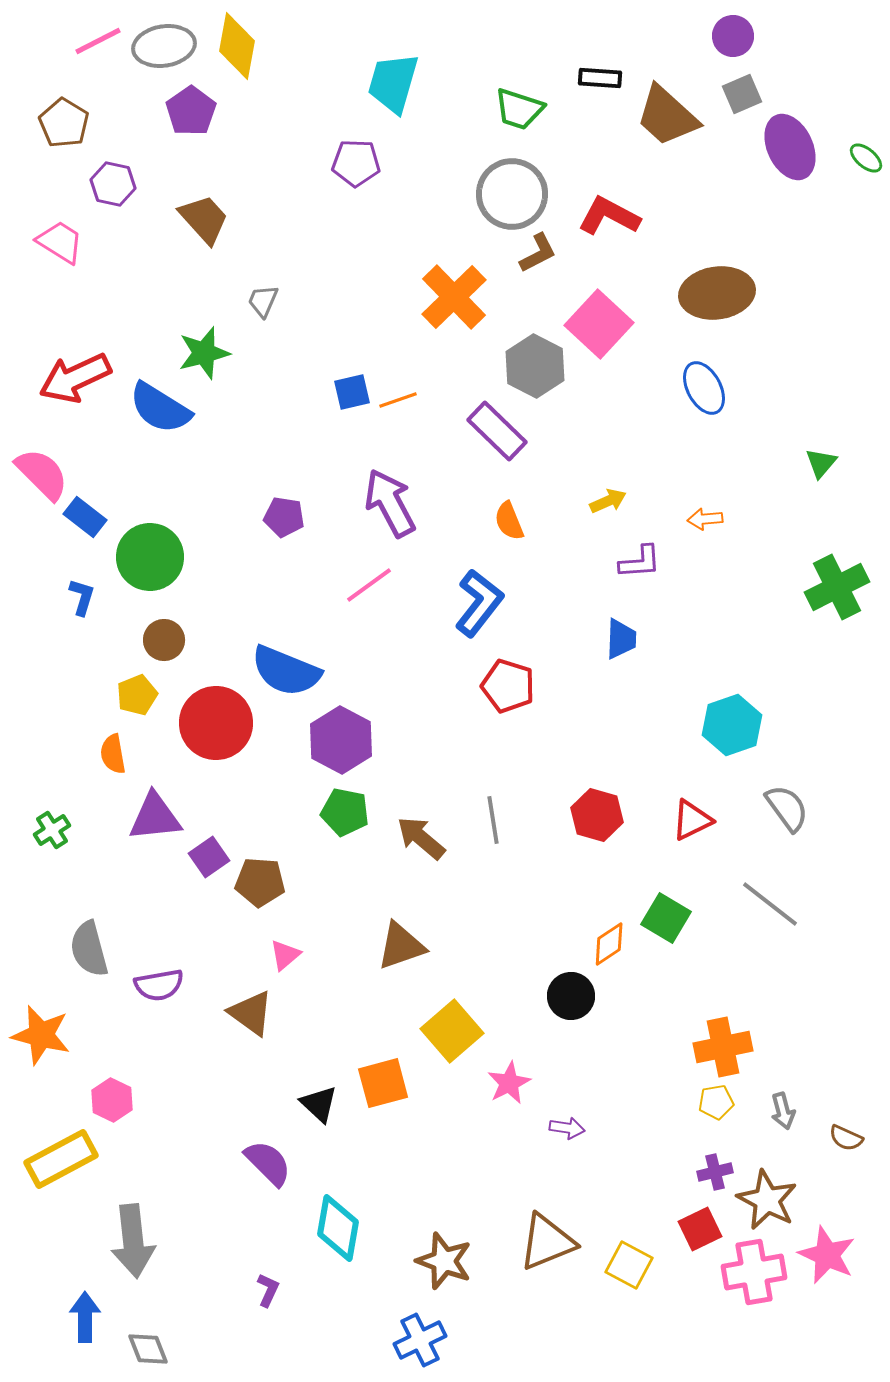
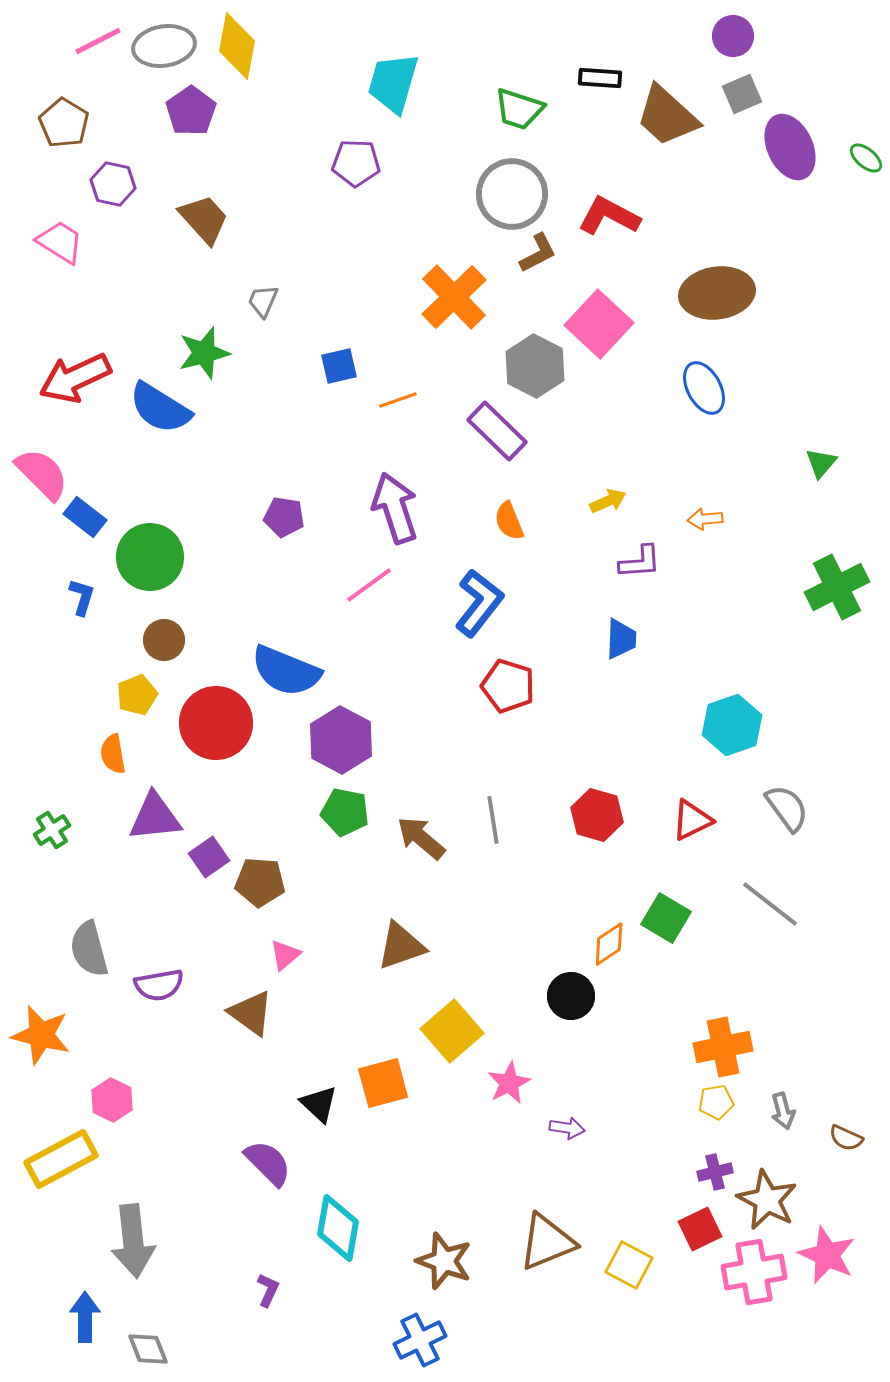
blue square at (352, 392): moved 13 px left, 26 px up
purple arrow at (390, 503): moved 5 px right, 5 px down; rotated 10 degrees clockwise
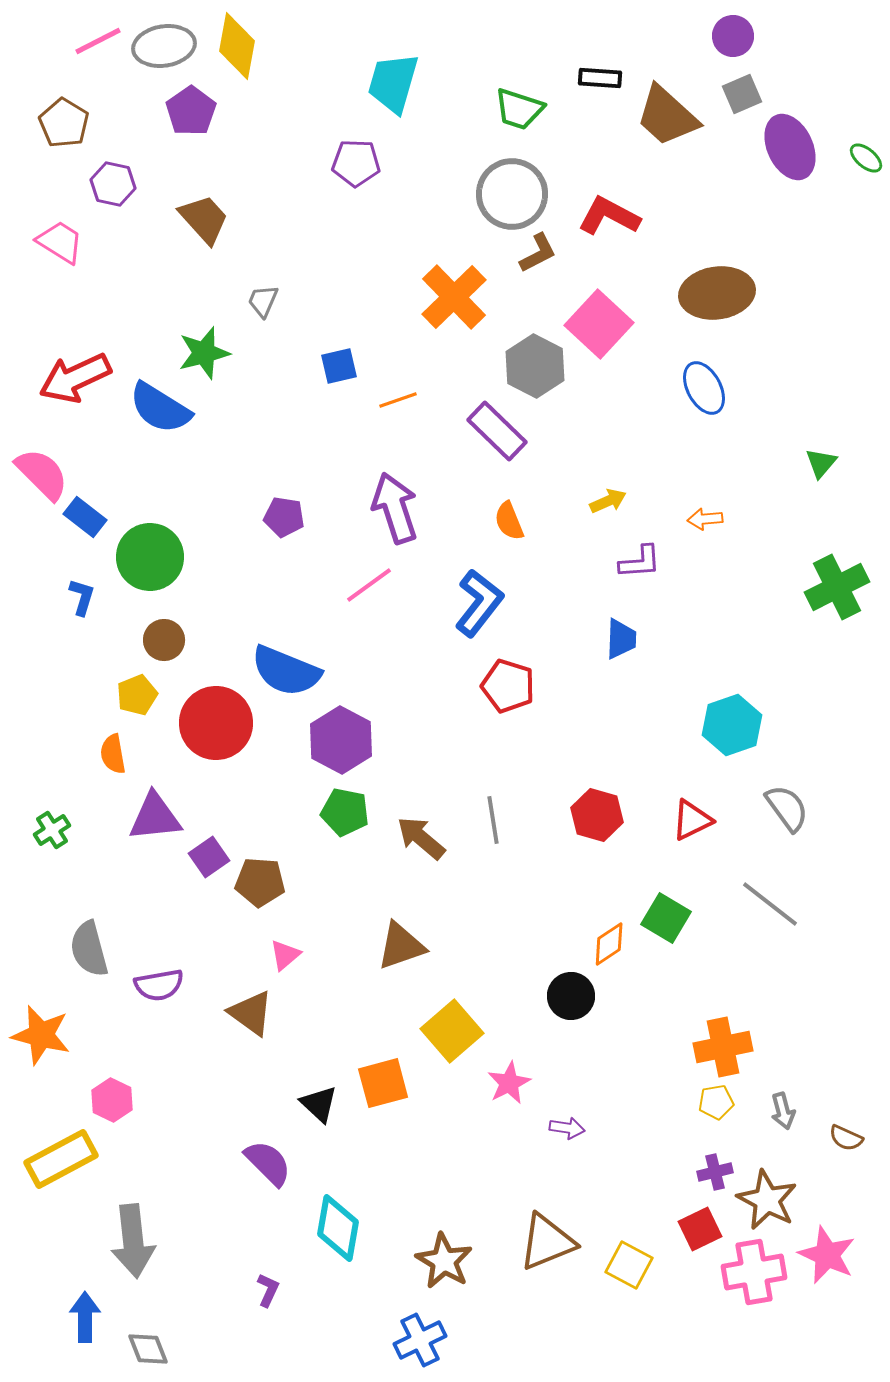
brown star at (444, 1261): rotated 10 degrees clockwise
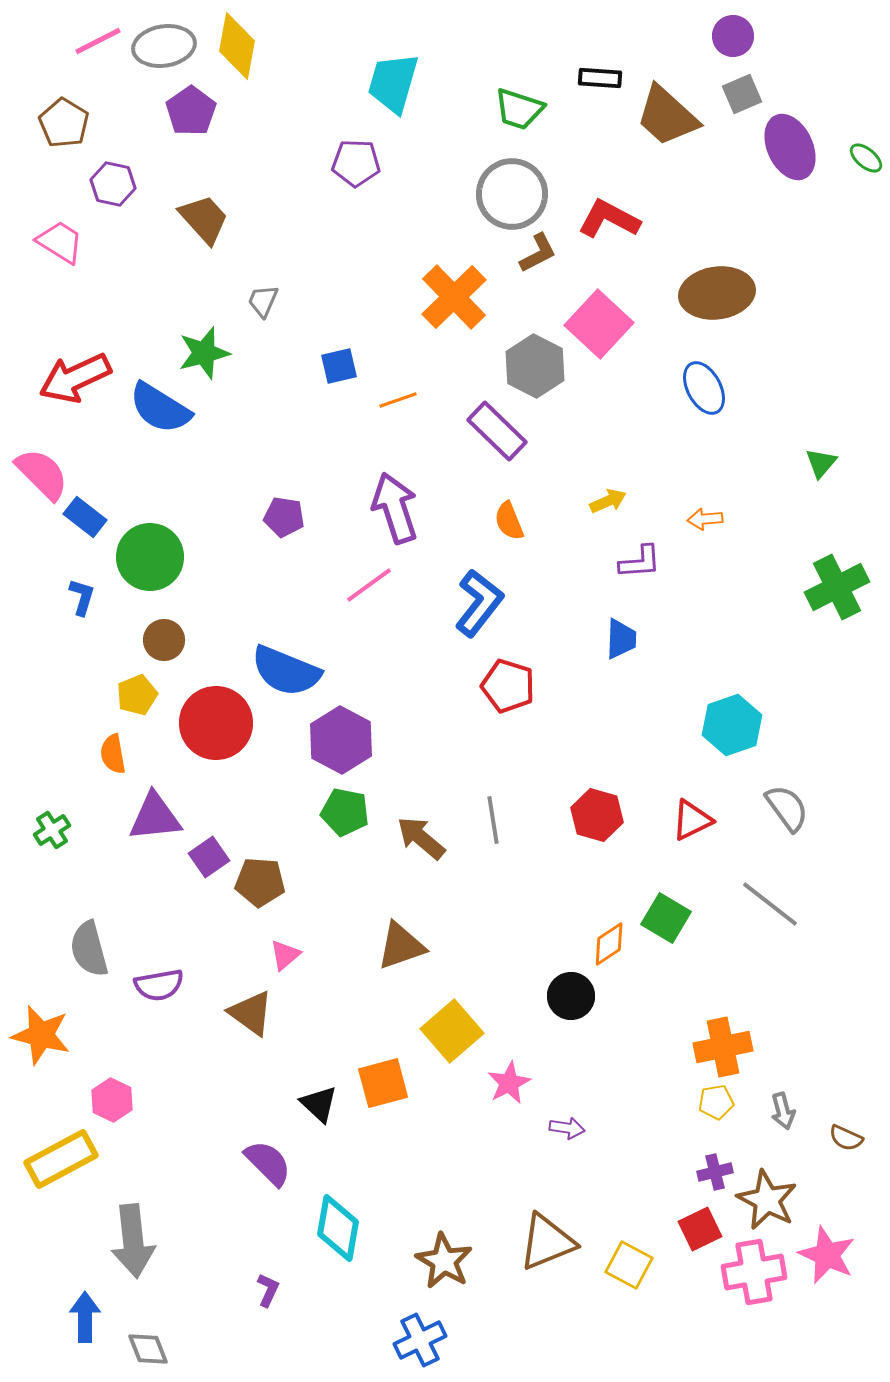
red L-shape at (609, 216): moved 3 px down
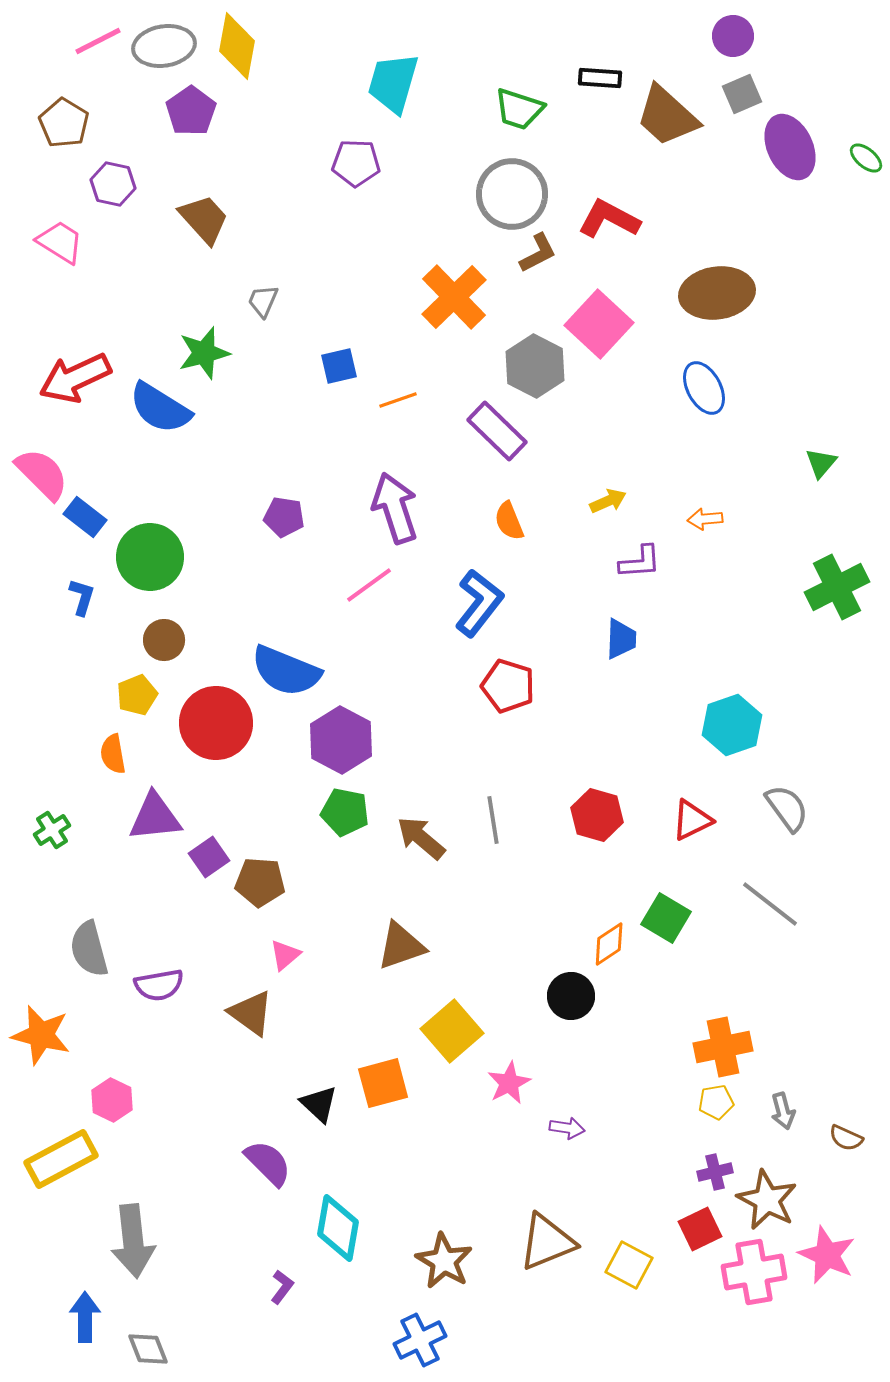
purple L-shape at (268, 1290): moved 14 px right, 3 px up; rotated 12 degrees clockwise
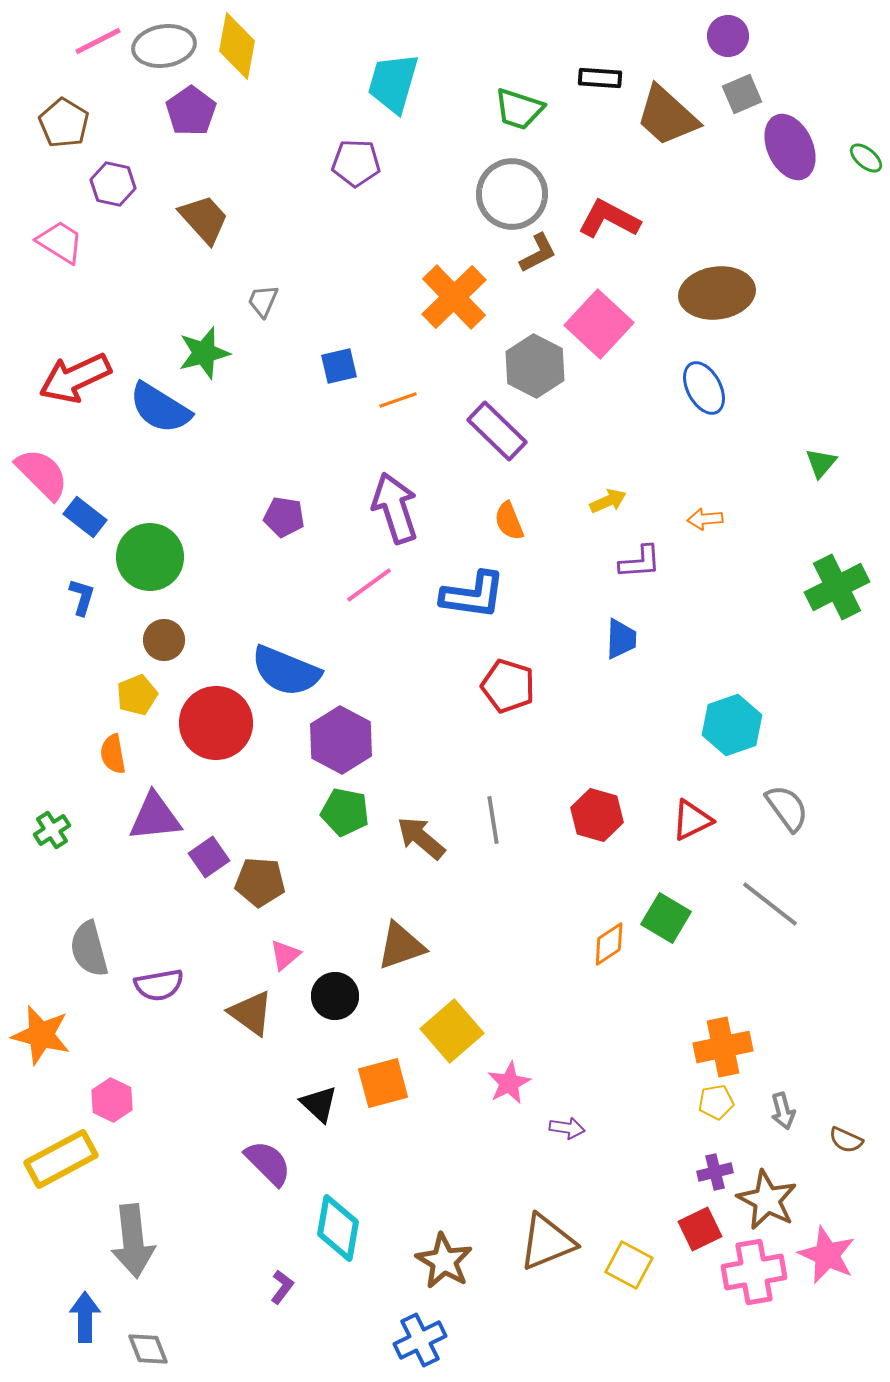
purple circle at (733, 36): moved 5 px left
blue L-shape at (479, 603): moved 6 px left, 8 px up; rotated 60 degrees clockwise
black circle at (571, 996): moved 236 px left
brown semicircle at (846, 1138): moved 2 px down
